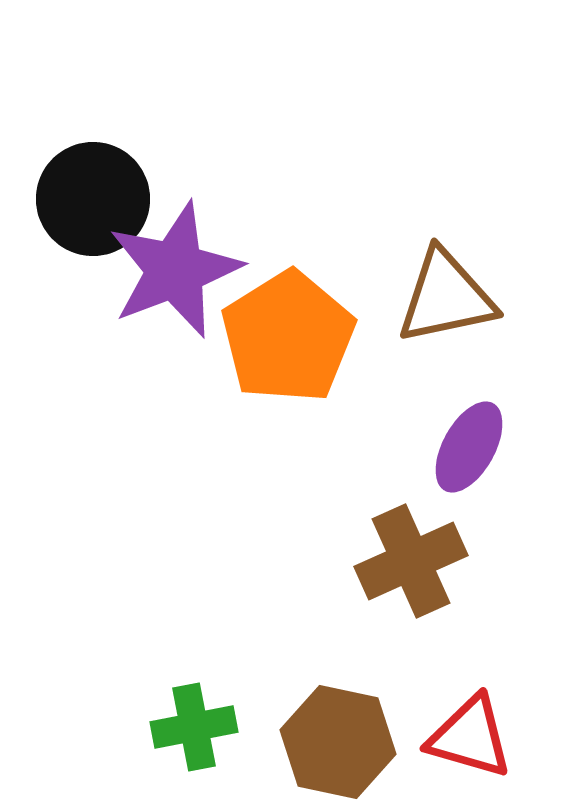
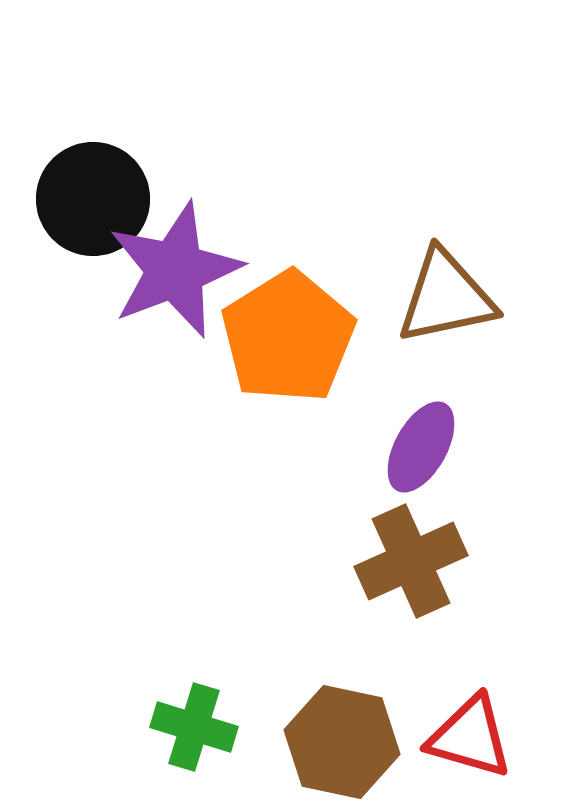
purple ellipse: moved 48 px left
green cross: rotated 28 degrees clockwise
brown hexagon: moved 4 px right
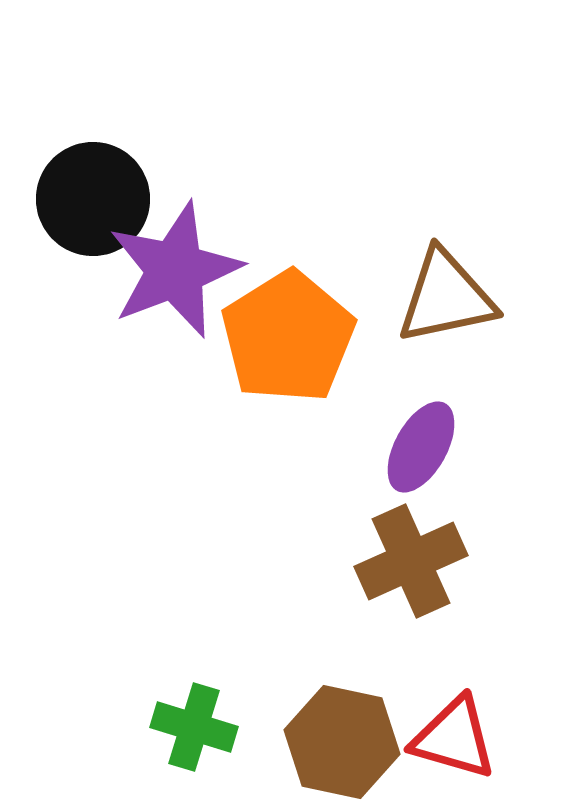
red triangle: moved 16 px left, 1 px down
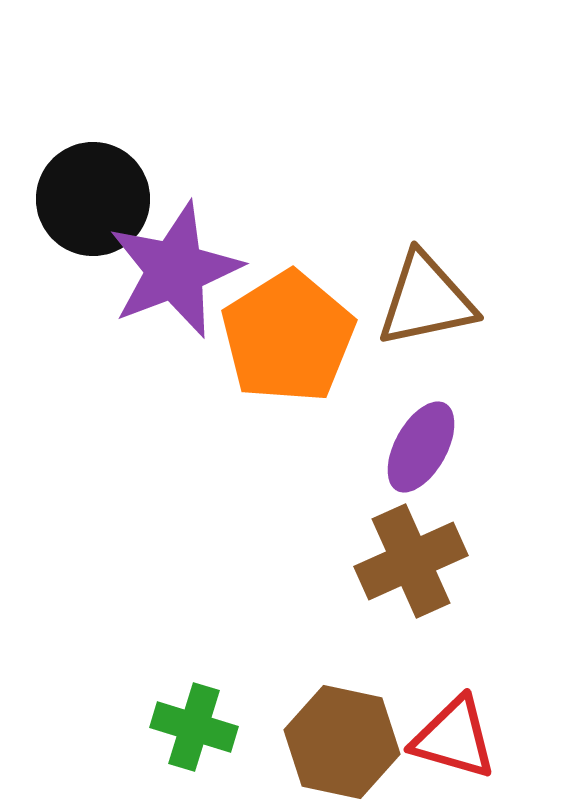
brown triangle: moved 20 px left, 3 px down
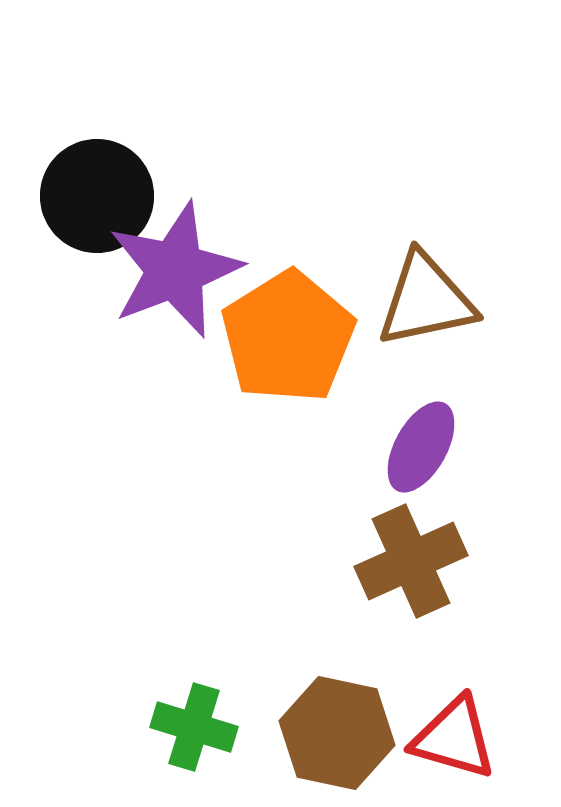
black circle: moved 4 px right, 3 px up
brown hexagon: moved 5 px left, 9 px up
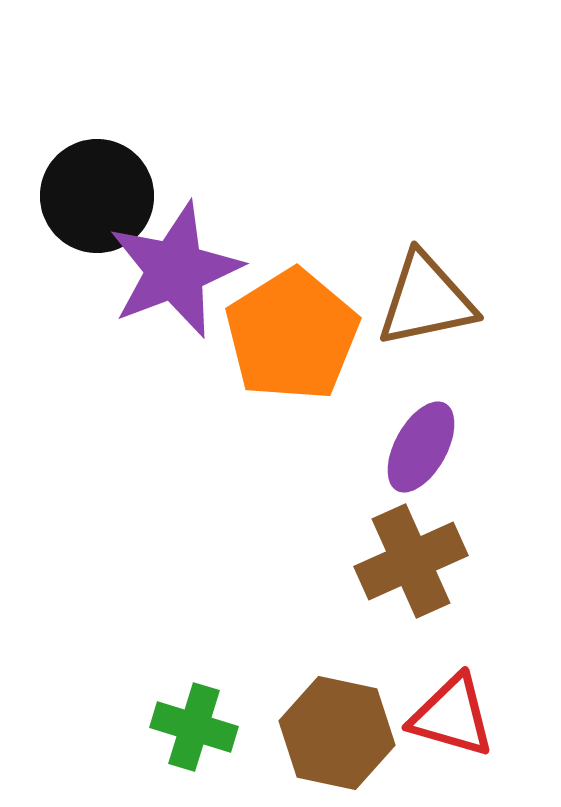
orange pentagon: moved 4 px right, 2 px up
red triangle: moved 2 px left, 22 px up
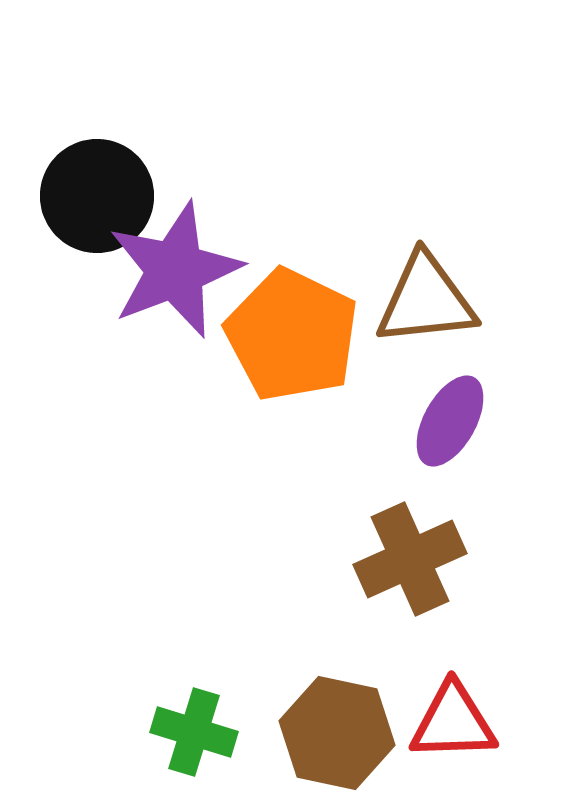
brown triangle: rotated 6 degrees clockwise
orange pentagon: rotated 14 degrees counterclockwise
purple ellipse: moved 29 px right, 26 px up
brown cross: moved 1 px left, 2 px up
red triangle: moved 1 px right, 6 px down; rotated 18 degrees counterclockwise
green cross: moved 5 px down
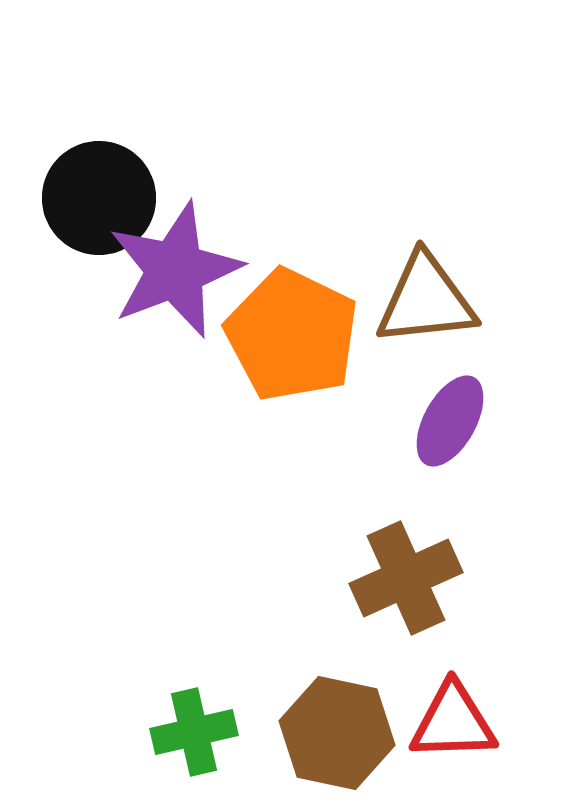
black circle: moved 2 px right, 2 px down
brown cross: moved 4 px left, 19 px down
green cross: rotated 30 degrees counterclockwise
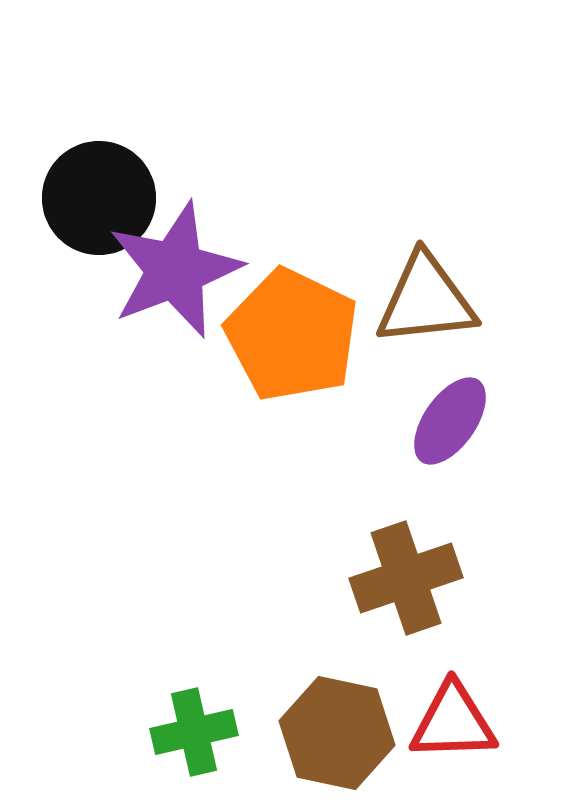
purple ellipse: rotated 6 degrees clockwise
brown cross: rotated 5 degrees clockwise
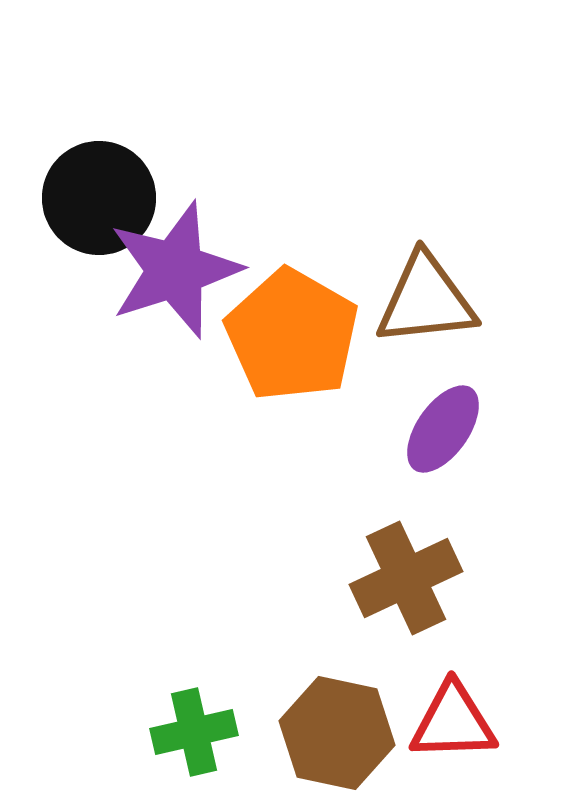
purple star: rotated 3 degrees clockwise
orange pentagon: rotated 4 degrees clockwise
purple ellipse: moved 7 px left, 8 px down
brown cross: rotated 6 degrees counterclockwise
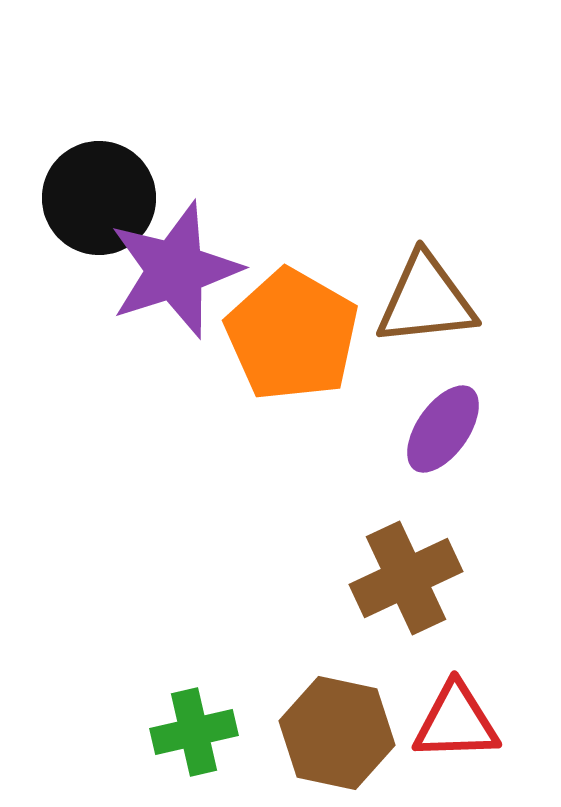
red triangle: moved 3 px right
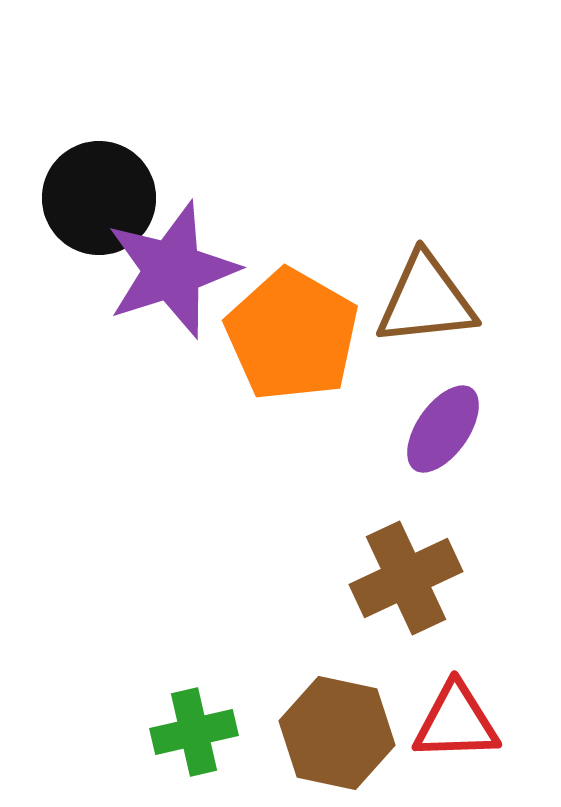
purple star: moved 3 px left
